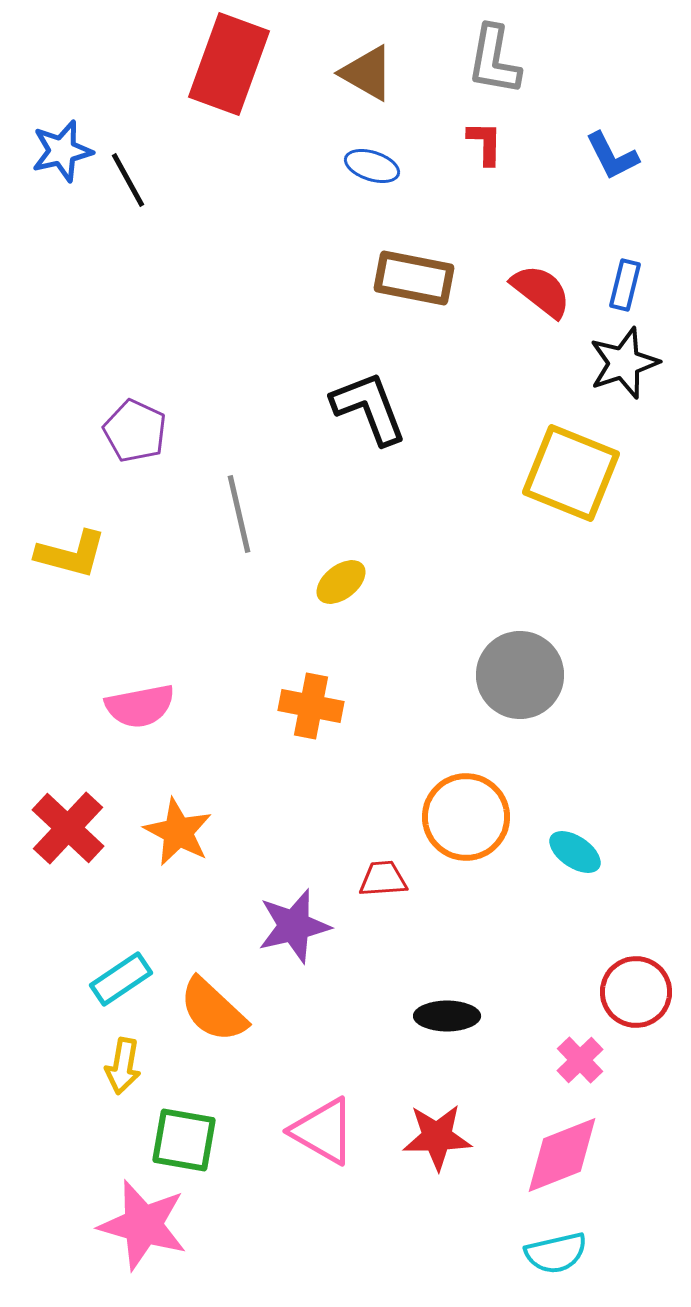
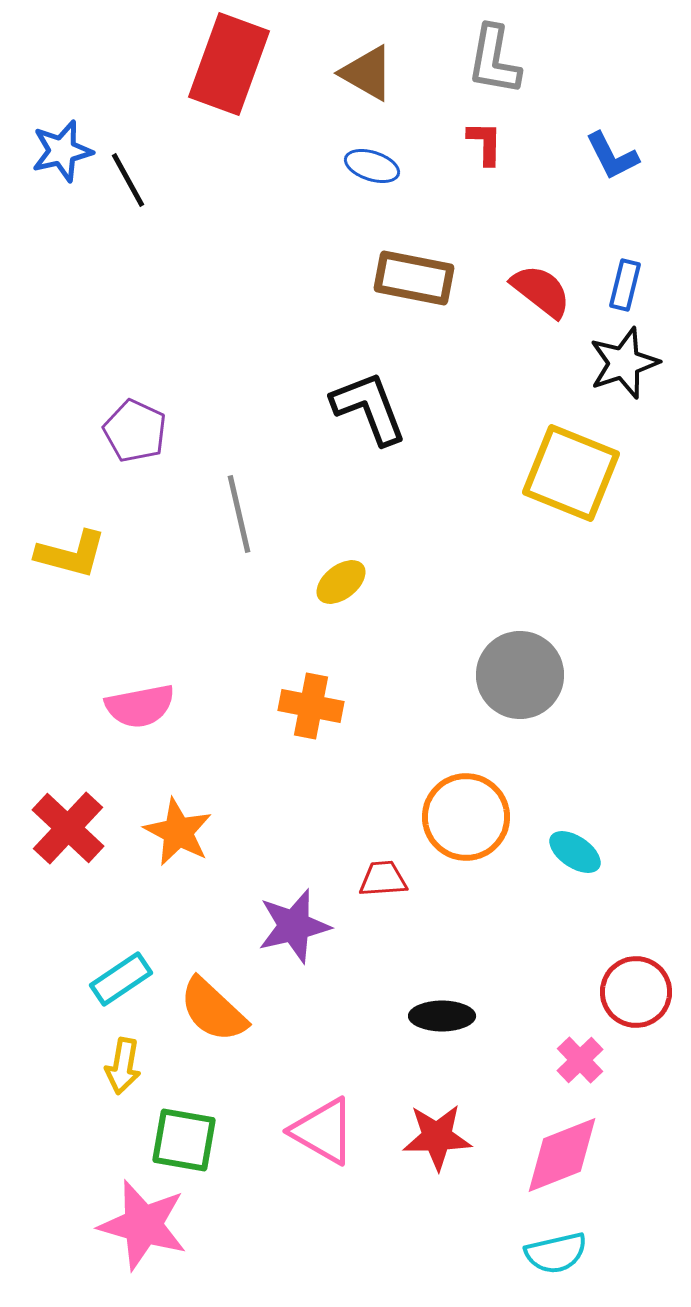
black ellipse: moved 5 px left
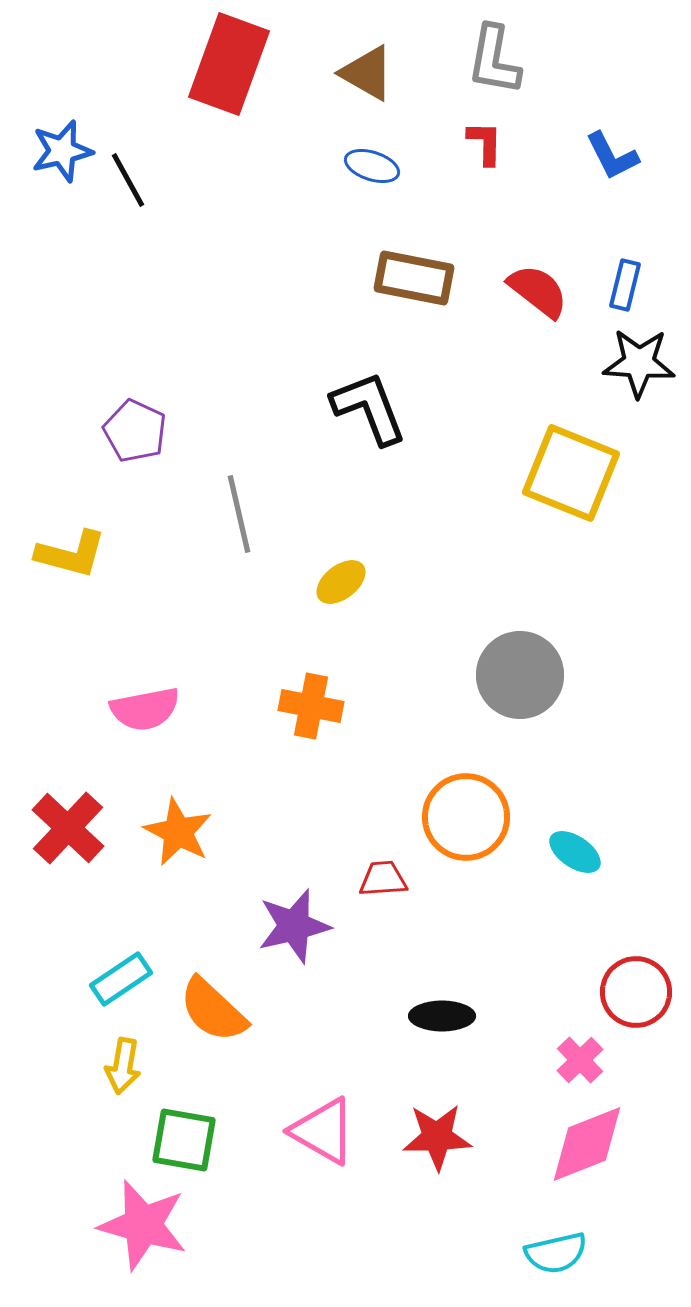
red semicircle: moved 3 px left
black star: moved 15 px right; rotated 22 degrees clockwise
pink semicircle: moved 5 px right, 3 px down
pink diamond: moved 25 px right, 11 px up
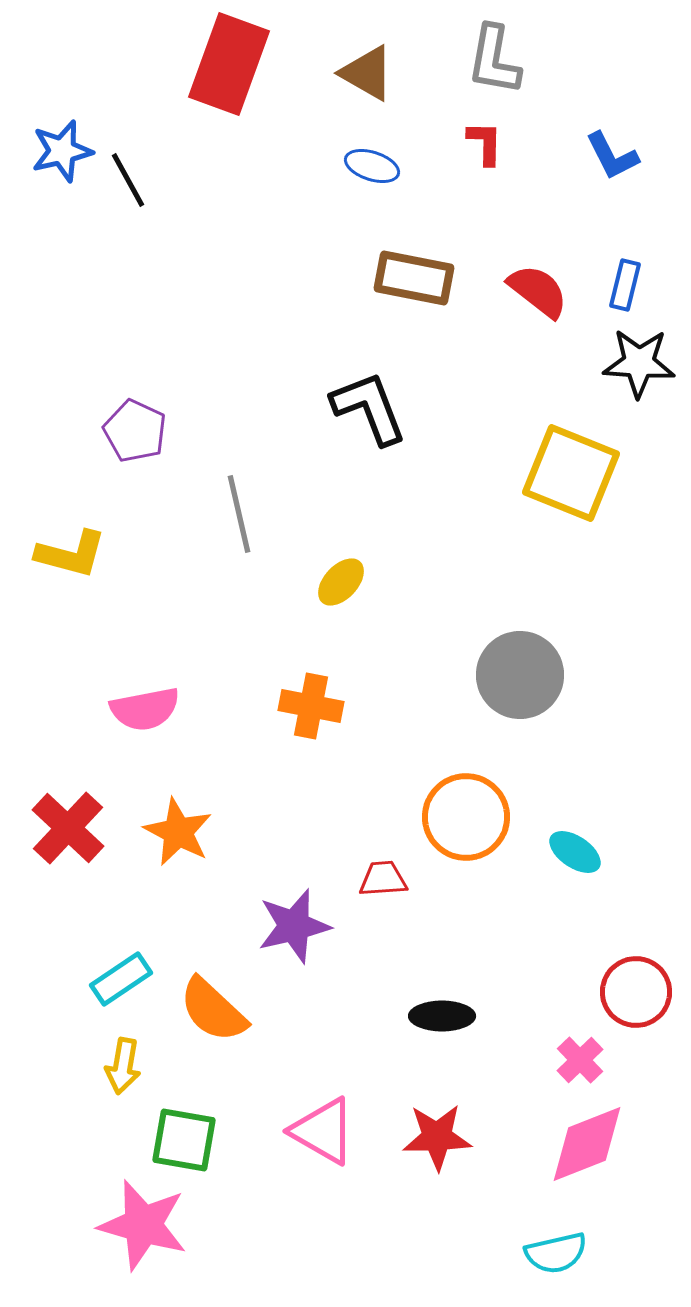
yellow ellipse: rotated 9 degrees counterclockwise
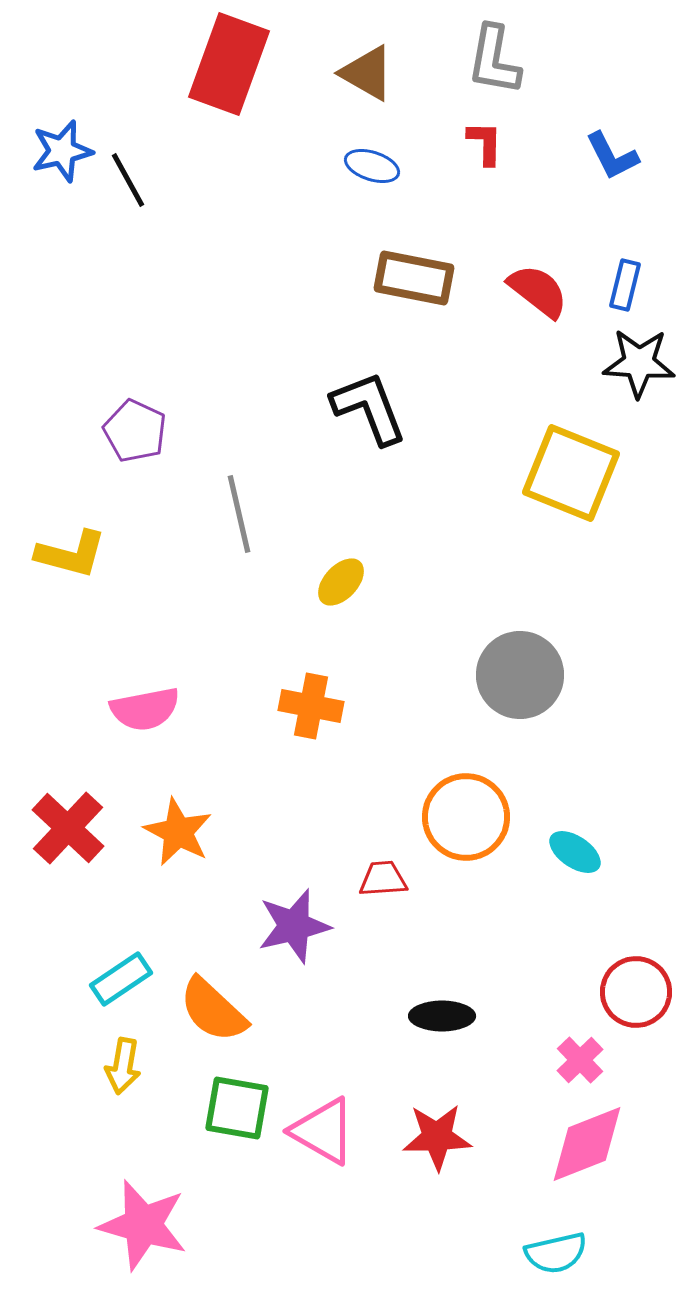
green square: moved 53 px right, 32 px up
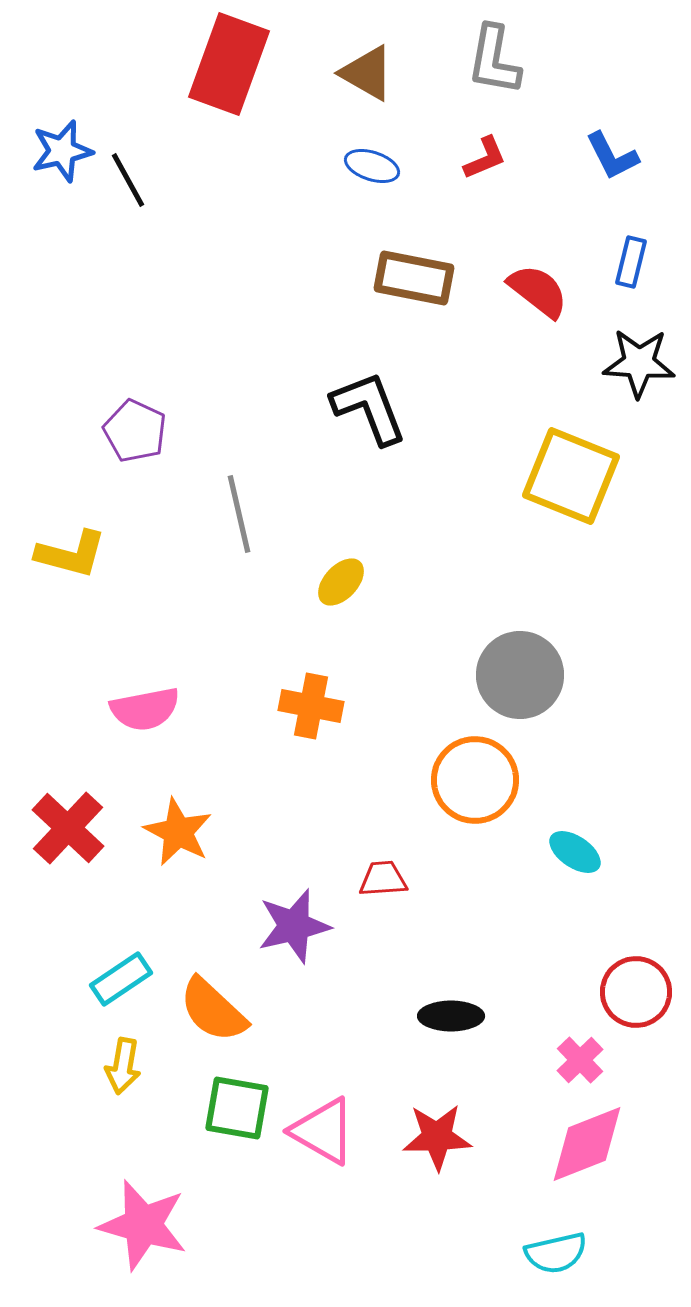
red L-shape: moved 15 px down; rotated 66 degrees clockwise
blue rectangle: moved 6 px right, 23 px up
yellow square: moved 3 px down
orange circle: moved 9 px right, 37 px up
black ellipse: moved 9 px right
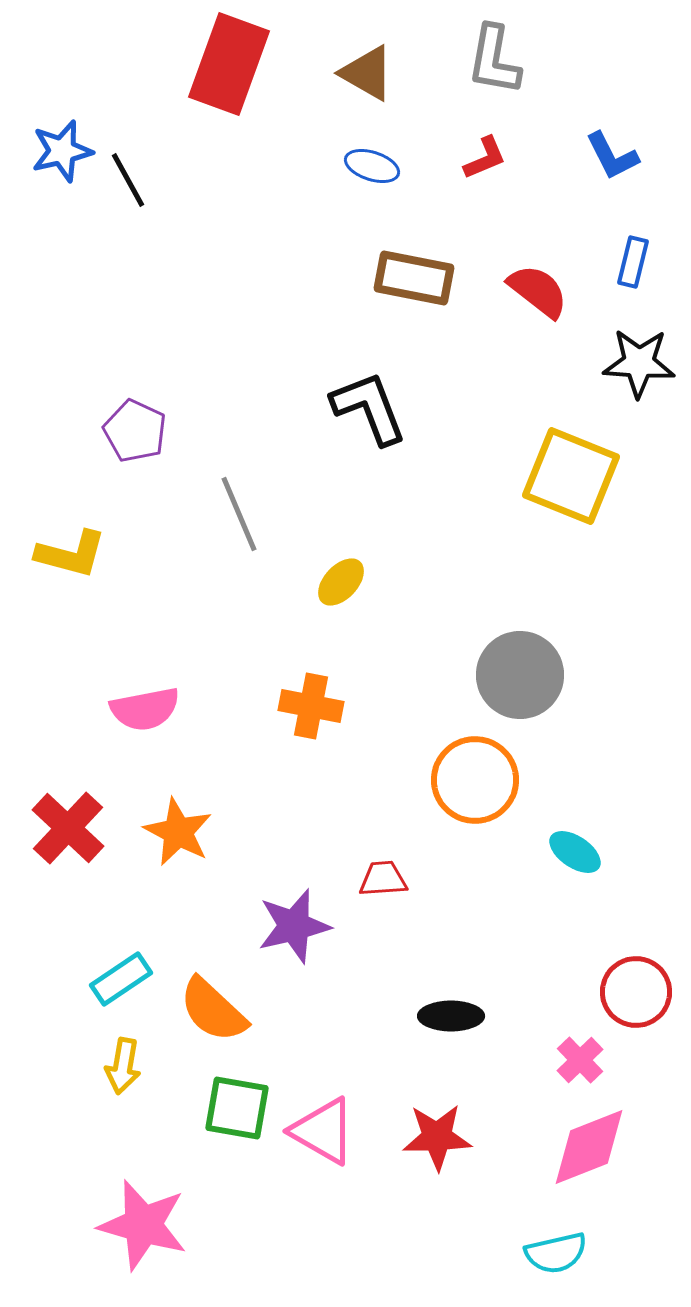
blue rectangle: moved 2 px right
gray line: rotated 10 degrees counterclockwise
pink diamond: moved 2 px right, 3 px down
